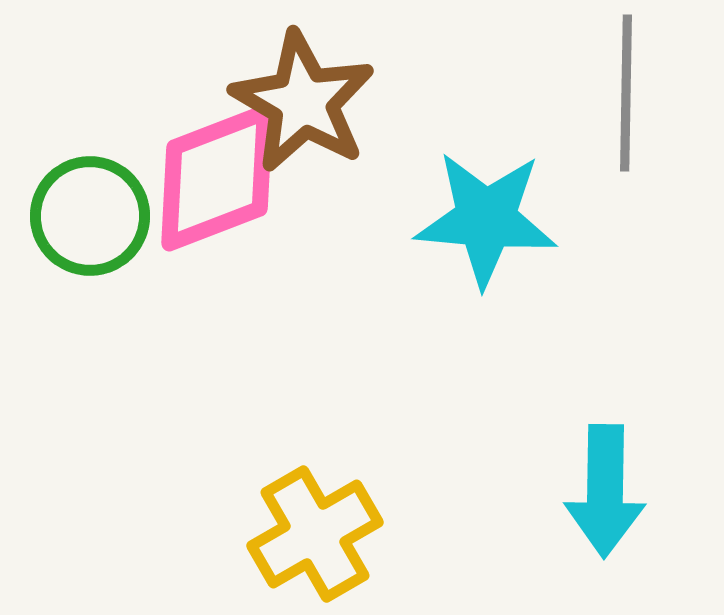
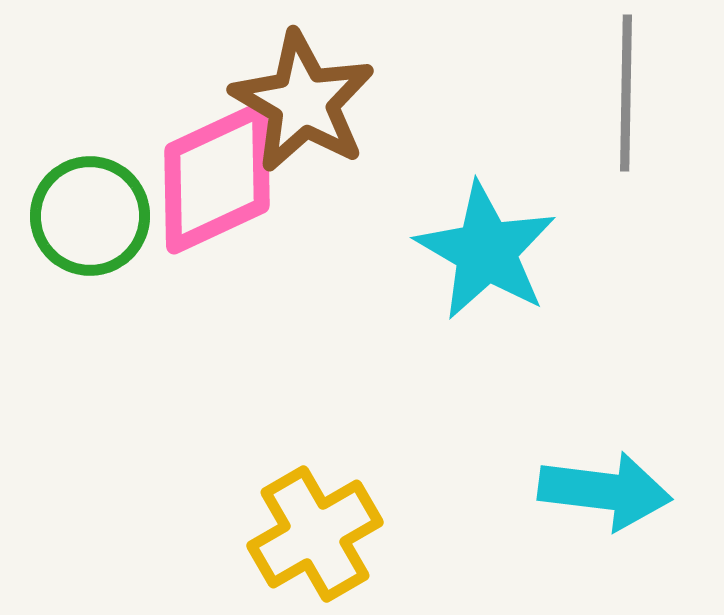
pink diamond: rotated 4 degrees counterclockwise
cyan star: moved 32 px down; rotated 25 degrees clockwise
cyan arrow: rotated 84 degrees counterclockwise
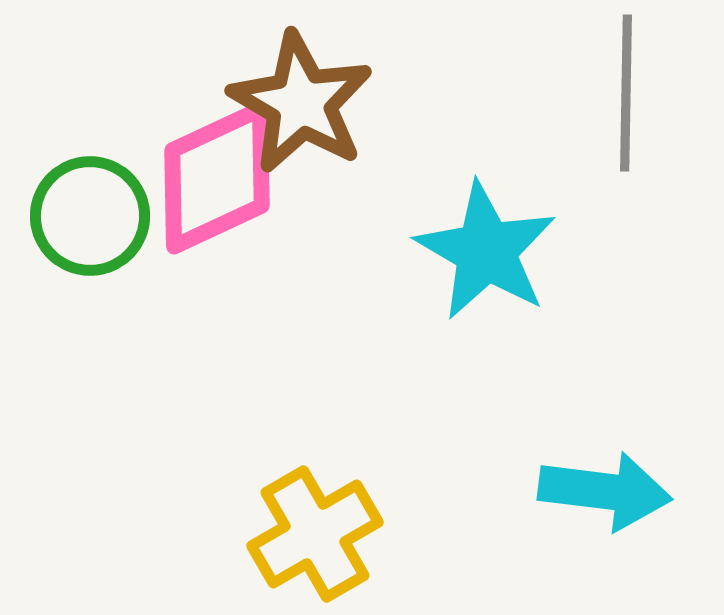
brown star: moved 2 px left, 1 px down
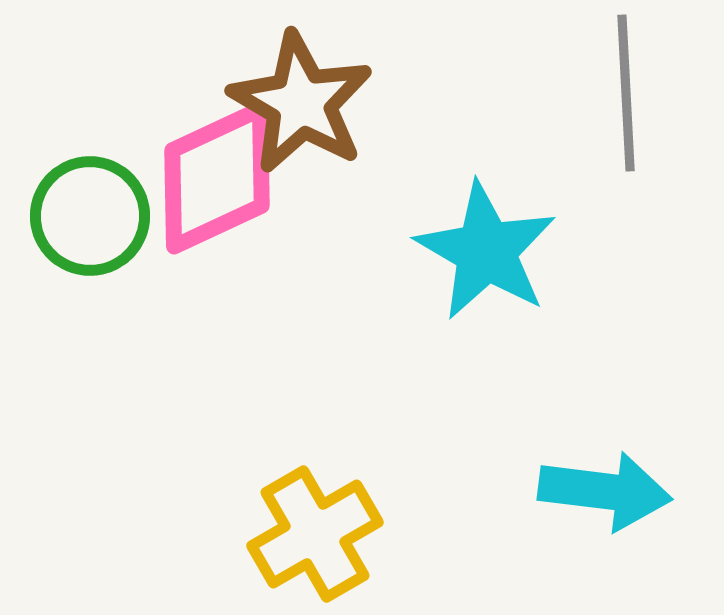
gray line: rotated 4 degrees counterclockwise
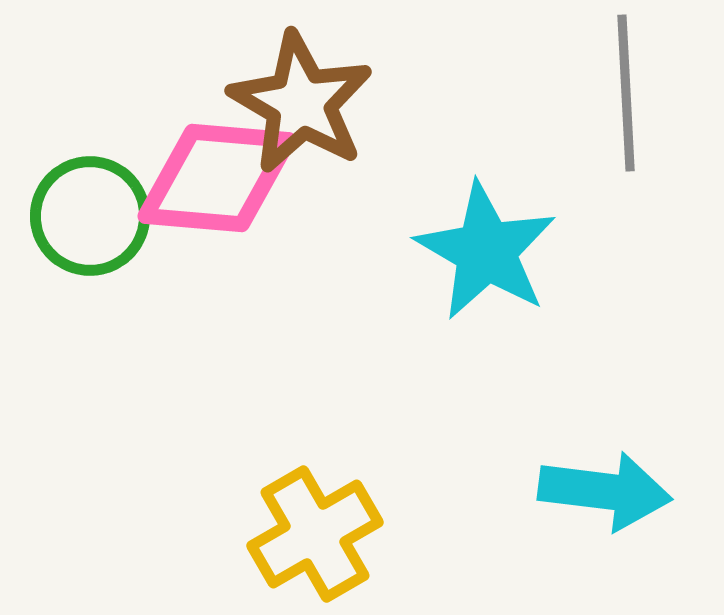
pink diamond: rotated 30 degrees clockwise
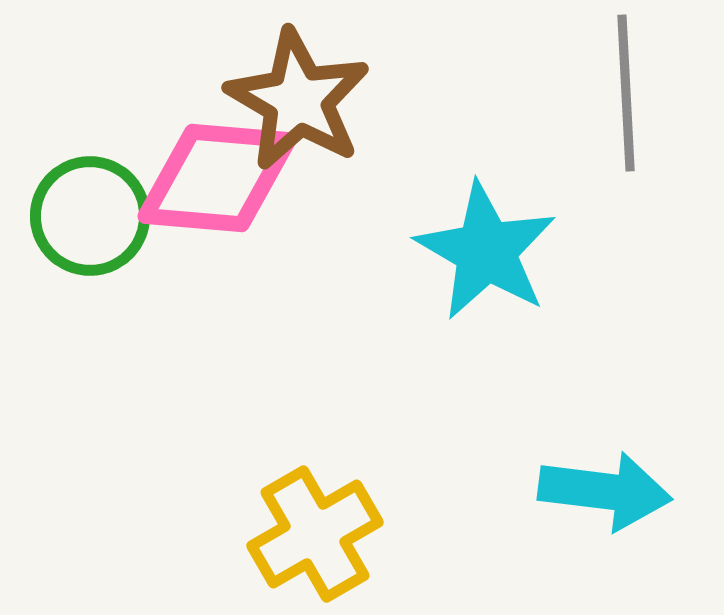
brown star: moved 3 px left, 3 px up
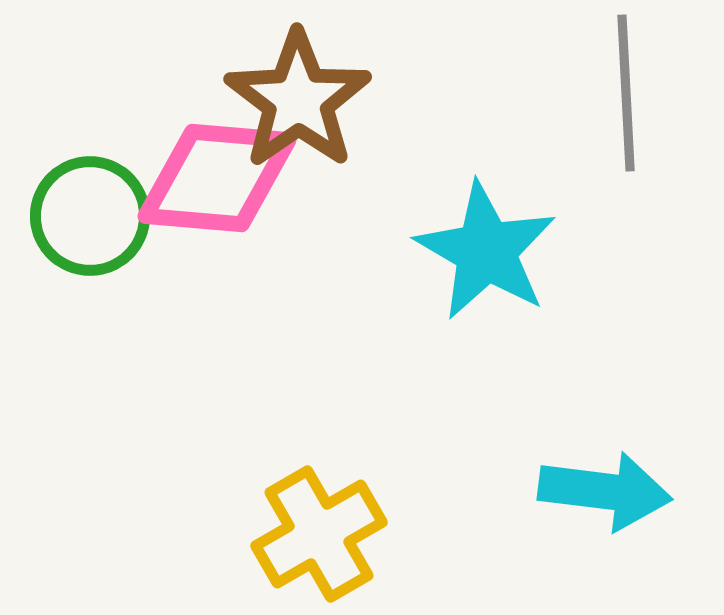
brown star: rotated 7 degrees clockwise
yellow cross: moved 4 px right
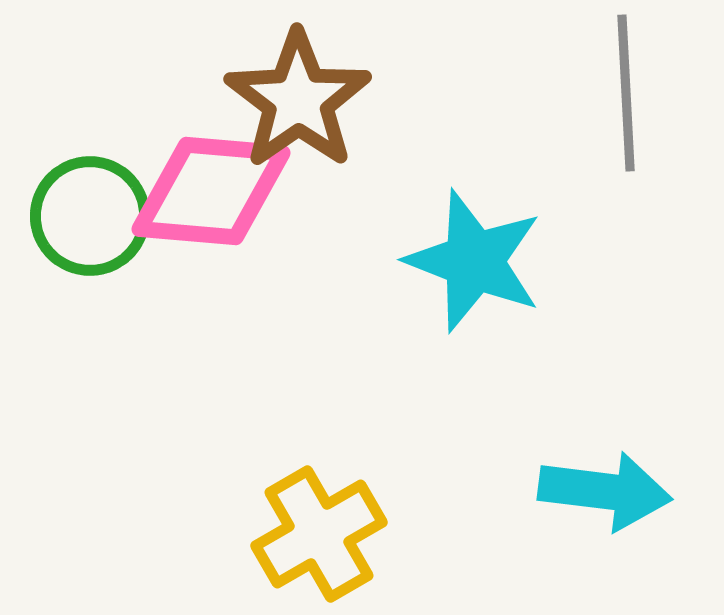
pink diamond: moved 6 px left, 13 px down
cyan star: moved 12 px left, 10 px down; rotated 9 degrees counterclockwise
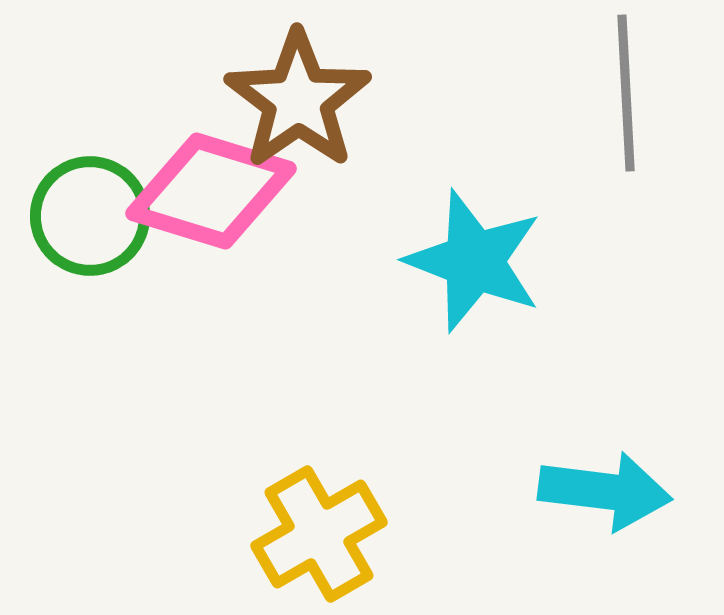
pink diamond: rotated 12 degrees clockwise
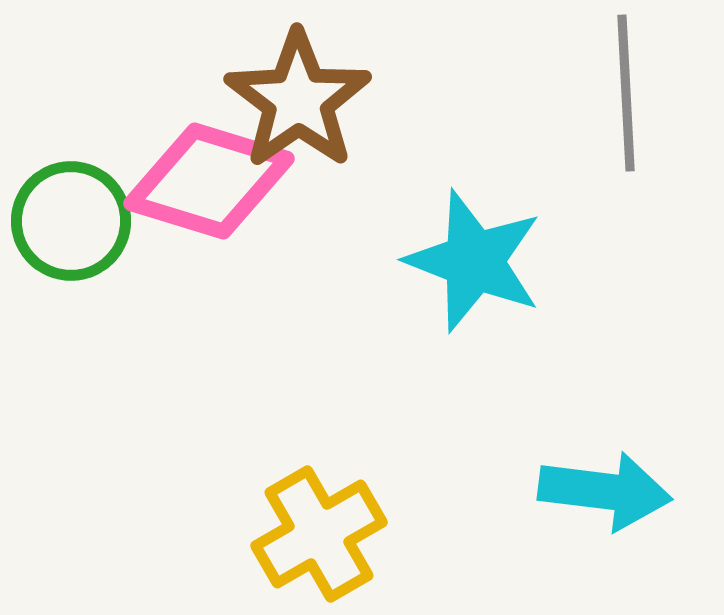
pink diamond: moved 2 px left, 10 px up
green circle: moved 19 px left, 5 px down
